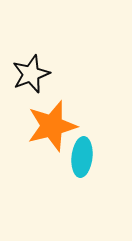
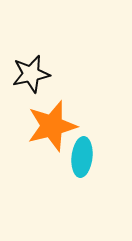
black star: rotated 9 degrees clockwise
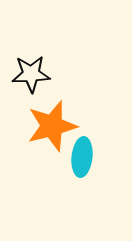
black star: rotated 9 degrees clockwise
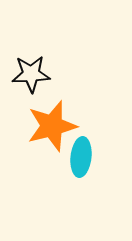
cyan ellipse: moved 1 px left
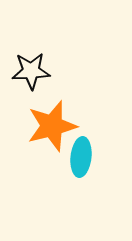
black star: moved 3 px up
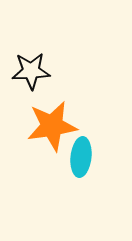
orange star: rotated 6 degrees clockwise
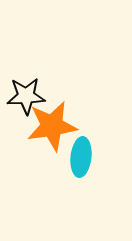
black star: moved 5 px left, 25 px down
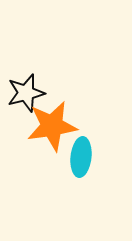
black star: moved 3 px up; rotated 12 degrees counterclockwise
